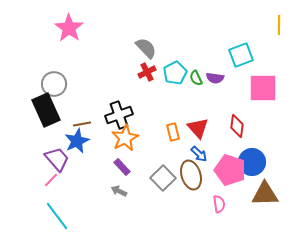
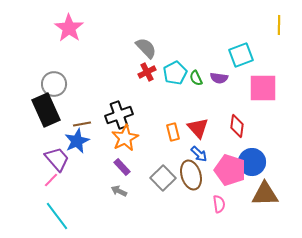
purple semicircle: moved 4 px right
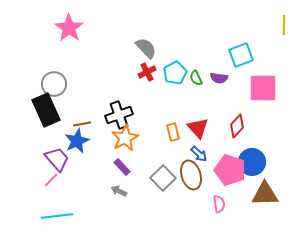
yellow line: moved 5 px right
red diamond: rotated 35 degrees clockwise
cyan line: rotated 60 degrees counterclockwise
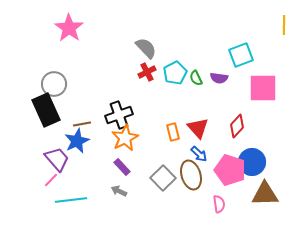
cyan line: moved 14 px right, 16 px up
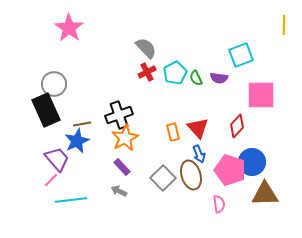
pink square: moved 2 px left, 7 px down
blue arrow: rotated 24 degrees clockwise
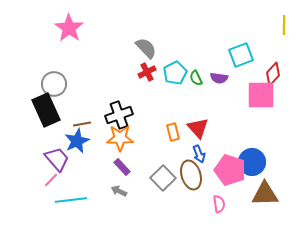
red diamond: moved 36 px right, 52 px up
orange star: moved 5 px left; rotated 28 degrees clockwise
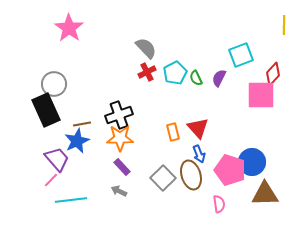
purple semicircle: rotated 108 degrees clockwise
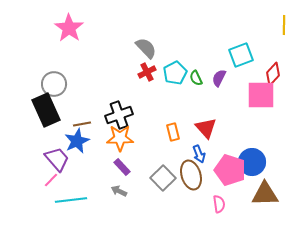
red triangle: moved 8 px right
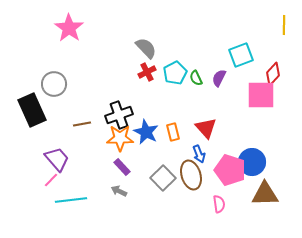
black rectangle: moved 14 px left
blue star: moved 69 px right, 9 px up; rotated 20 degrees counterclockwise
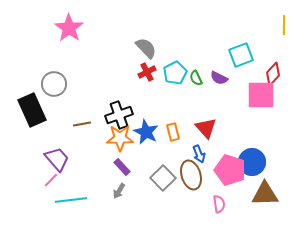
purple semicircle: rotated 90 degrees counterclockwise
gray arrow: rotated 84 degrees counterclockwise
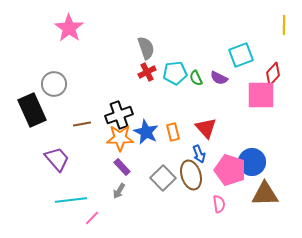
gray semicircle: rotated 25 degrees clockwise
cyan pentagon: rotated 20 degrees clockwise
pink line: moved 41 px right, 38 px down
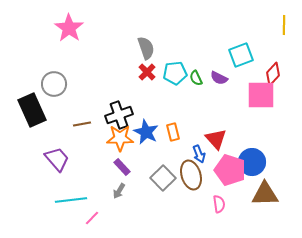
red cross: rotated 18 degrees counterclockwise
red triangle: moved 10 px right, 11 px down
